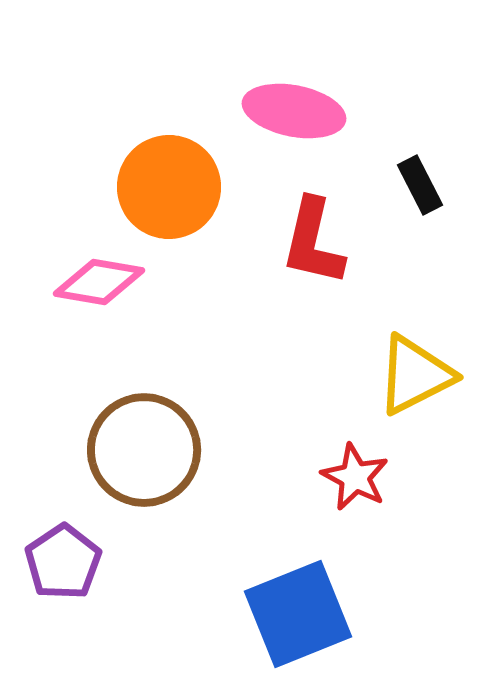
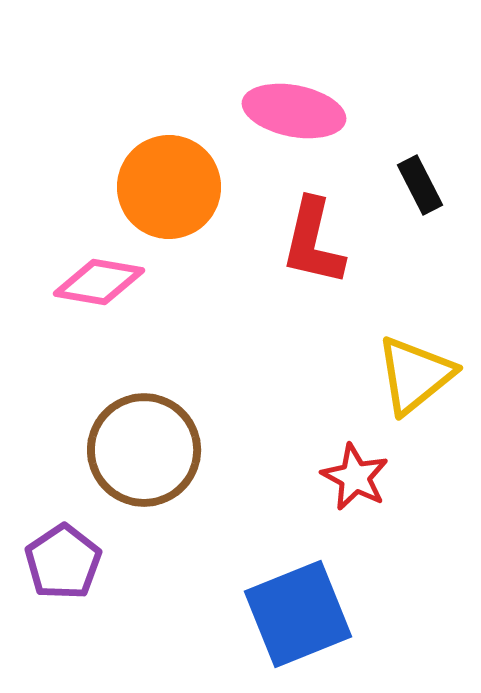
yellow triangle: rotated 12 degrees counterclockwise
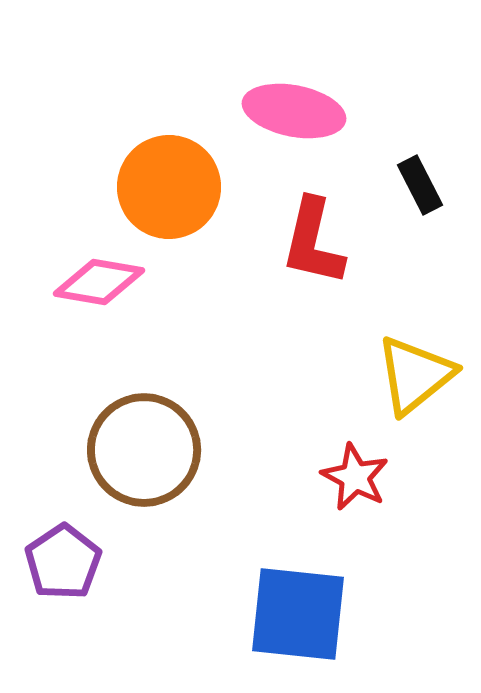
blue square: rotated 28 degrees clockwise
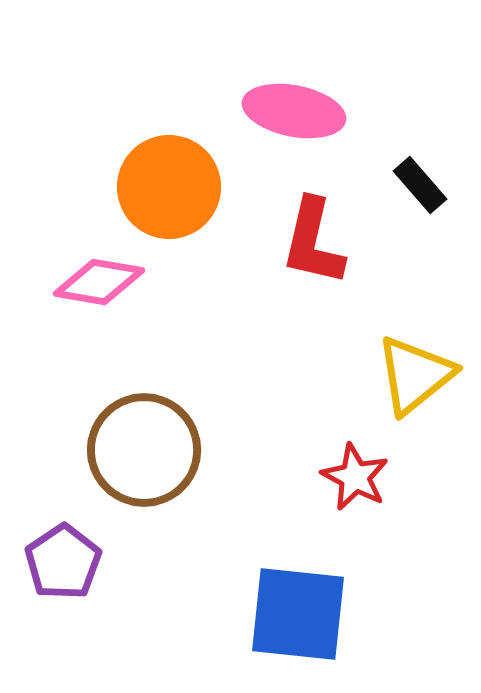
black rectangle: rotated 14 degrees counterclockwise
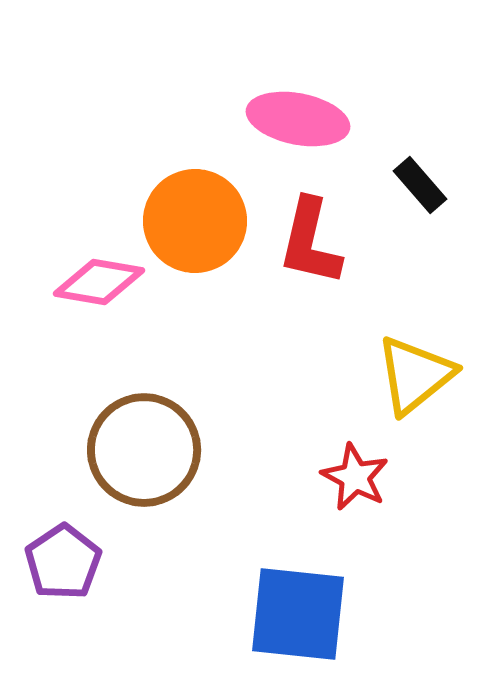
pink ellipse: moved 4 px right, 8 px down
orange circle: moved 26 px right, 34 px down
red L-shape: moved 3 px left
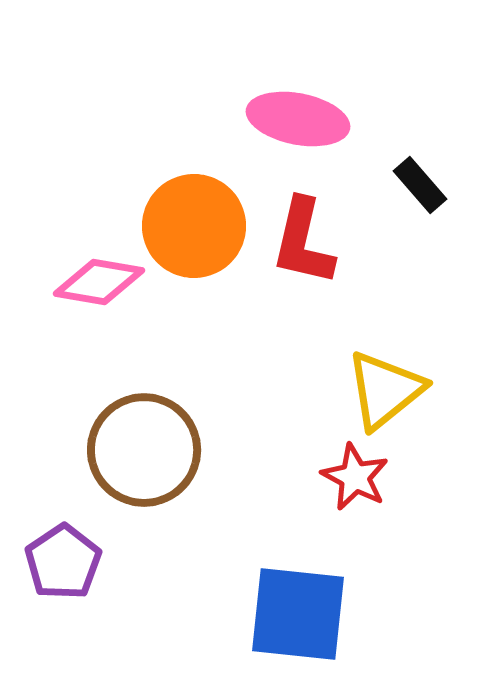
orange circle: moved 1 px left, 5 px down
red L-shape: moved 7 px left
yellow triangle: moved 30 px left, 15 px down
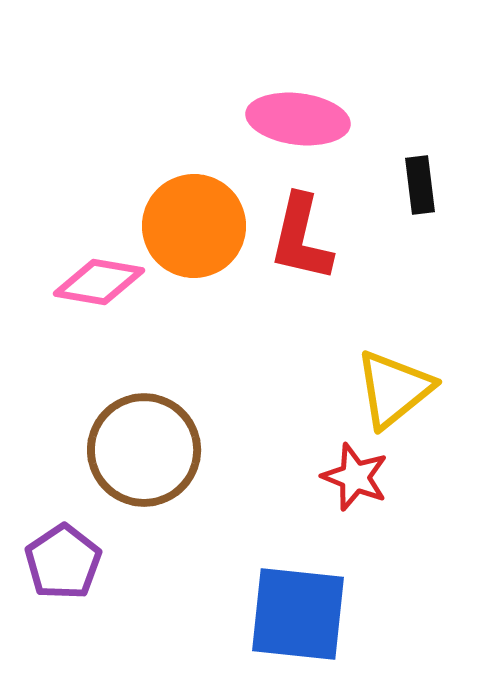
pink ellipse: rotated 4 degrees counterclockwise
black rectangle: rotated 34 degrees clockwise
red L-shape: moved 2 px left, 4 px up
yellow triangle: moved 9 px right, 1 px up
red star: rotated 6 degrees counterclockwise
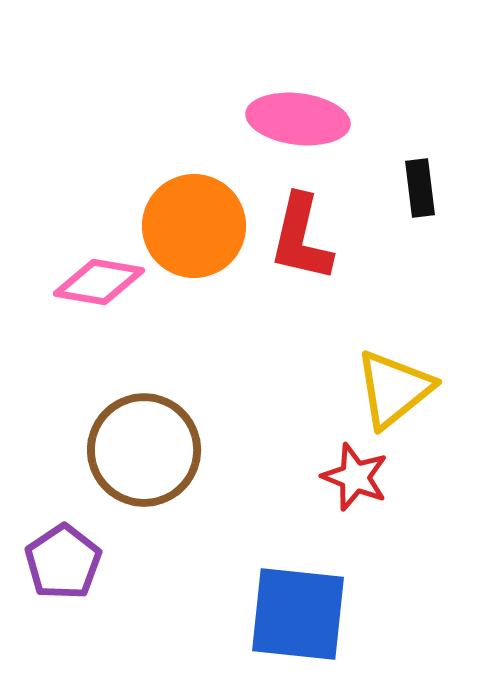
black rectangle: moved 3 px down
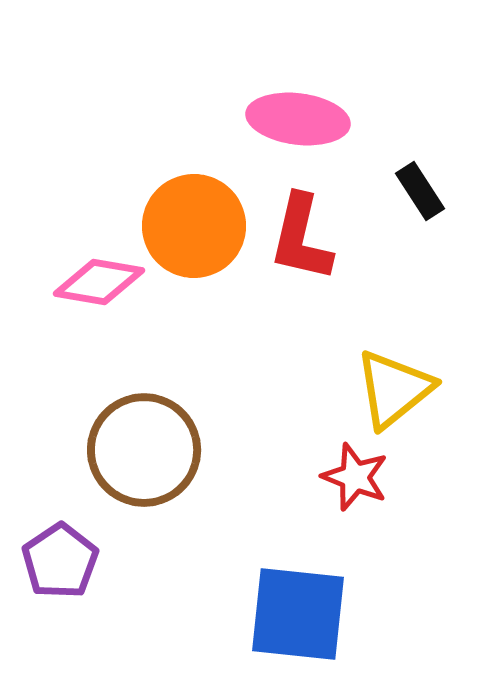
black rectangle: moved 3 px down; rotated 26 degrees counterclockwise
purple pentagon: moved 3 px left, 1 px up
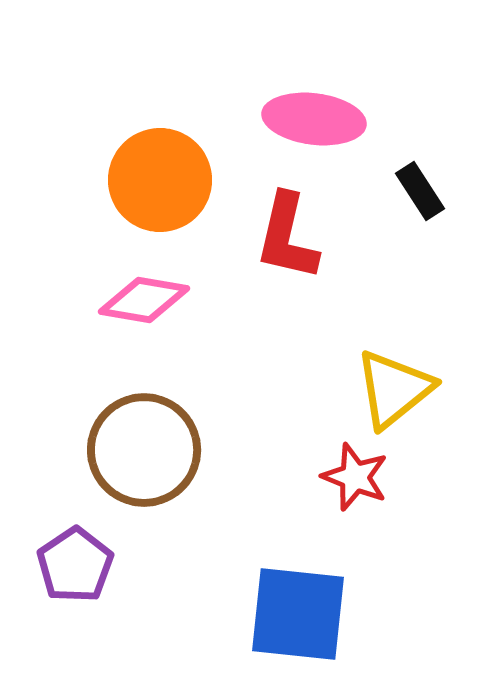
pink ellipse: moved 16 px right
orange circle: moved 34 px left, 46 px up
red L-shape: moved 14 px left, 1 px up
pink diamond: moved 45 px right, 18 px down
purple pentagon: moved 15 px right, 4 px down
